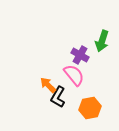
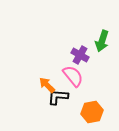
pink semicircle: moved 1 px left, 1 px down
orange arrow: moved 1 px left
black L-shape: rotated 65 degrees clockwise
orange hexagon: moved 2 px right, 4 px down
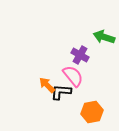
green arrow: moved 2 px right, 4 px up; rotated 90 degrees clockwise
black L-shape: moved 3 px right, 5 px up
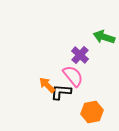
purple cross: rotated 12 degrees clockwise
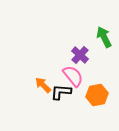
green arrow: rotated 45 degrees clockwise
orange arrow: moved 4 px left
orange hexagon: moved 5 px right, 17 px up
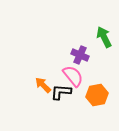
purple cross: rotated 18 degrees counterclockwise
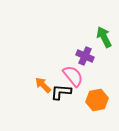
purple cross: moved 5 px right, 1 px down
orange hexagon: moved 5 px down
